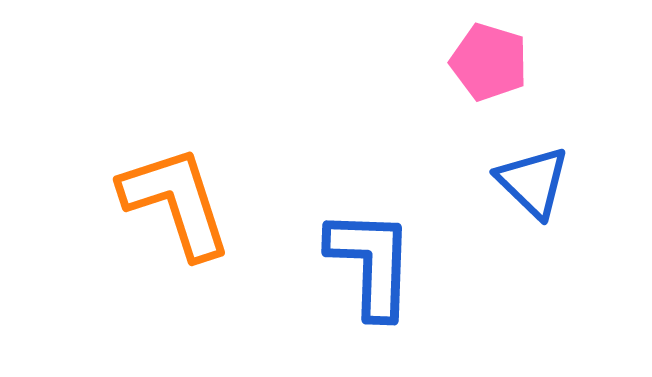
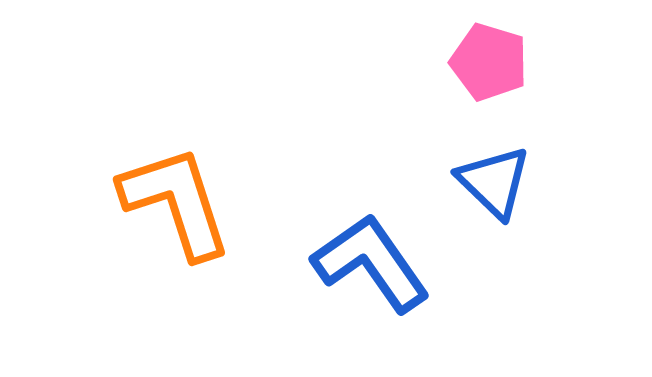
blue triangle: moved 39 px left
blue L-shape: rotated 37 degrees counterclockwise
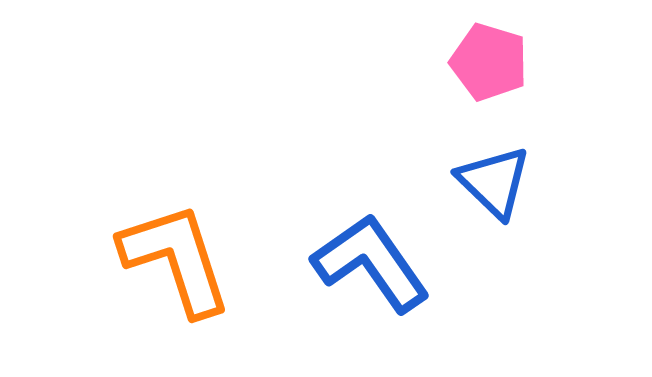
orange L-shape: moved 57 px down
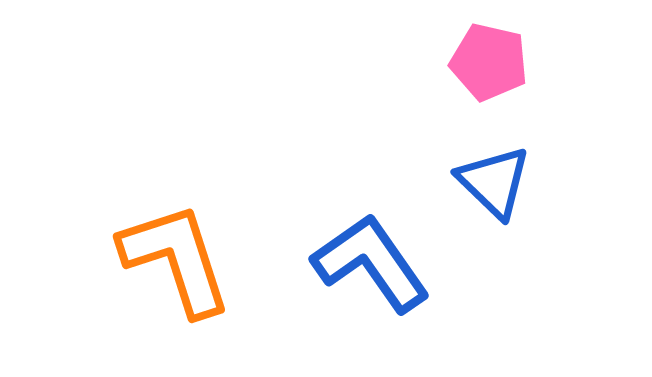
pink pentagon: rotated 4 degrees counterclockwise
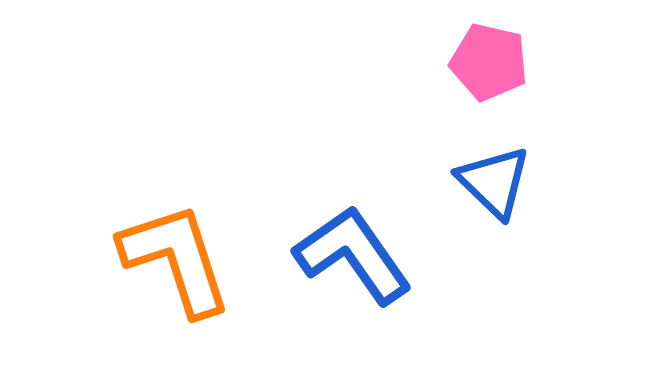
blue L-shape: moved 18 px left, 8 px up
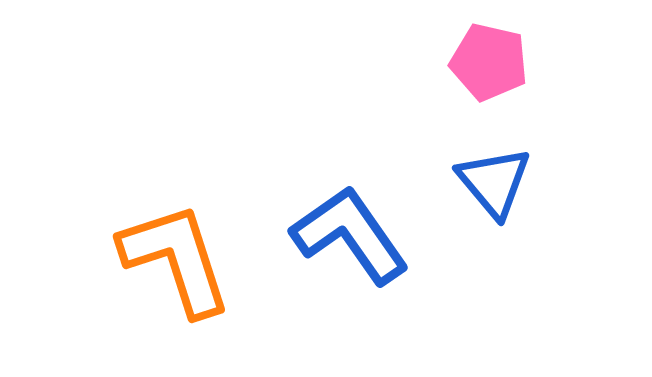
blue triangle: rotated 6 degrees clockwise
blue L-shape: moved 3 px left, 20 px up
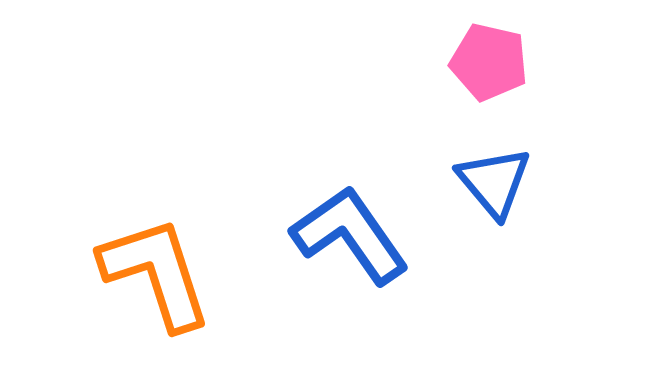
orange L-shape: moved 20 px left, 14 px down
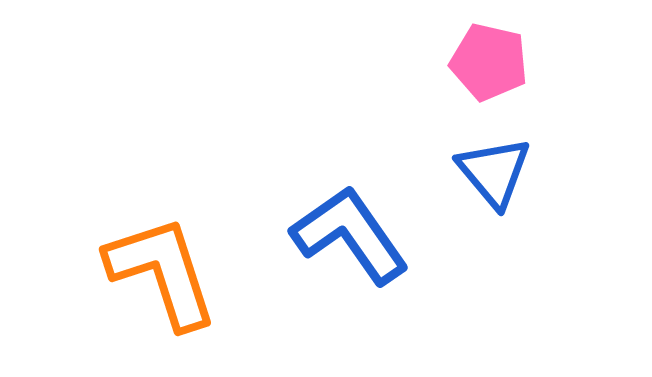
blue triangle: moved 10 px up
orange L-shape: moved 6 px right, 1 px up
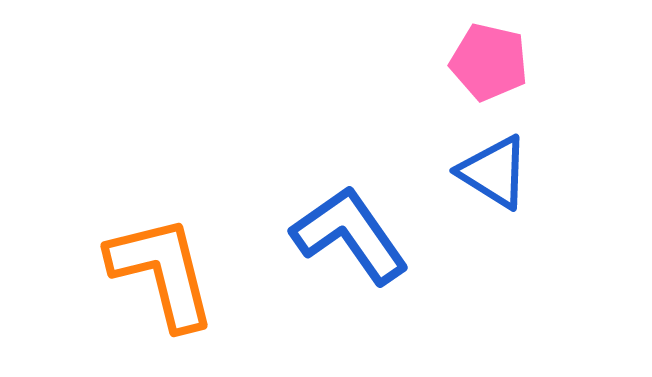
blue triangle: rotated 18 degrees counterclockwise
orange L-shape: rotated 4 degrees clockwise
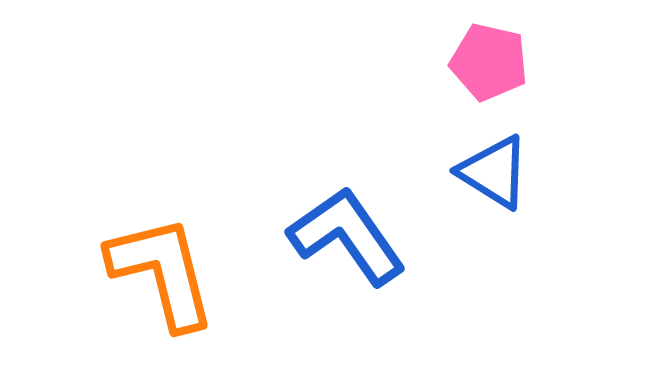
blue L-shape: moved 3 px left, 1 px down
